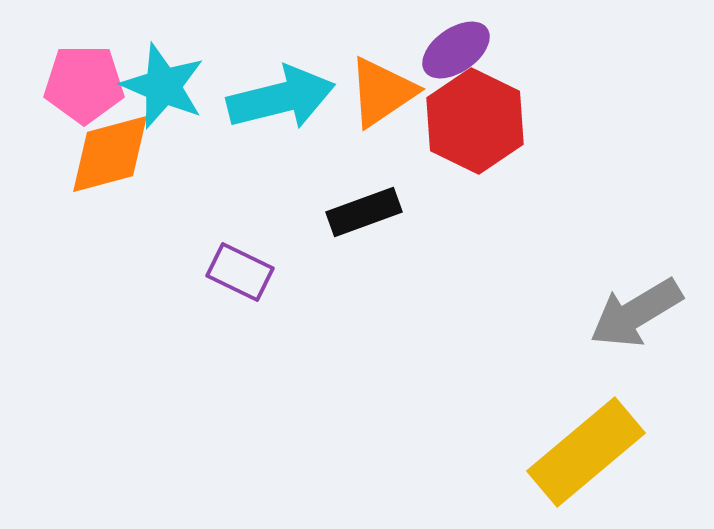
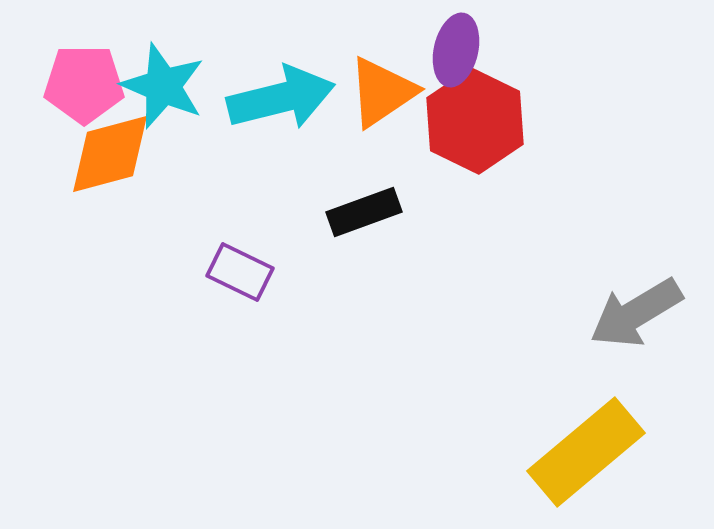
purple ellipse: rotated 42 degrees counterclockwise
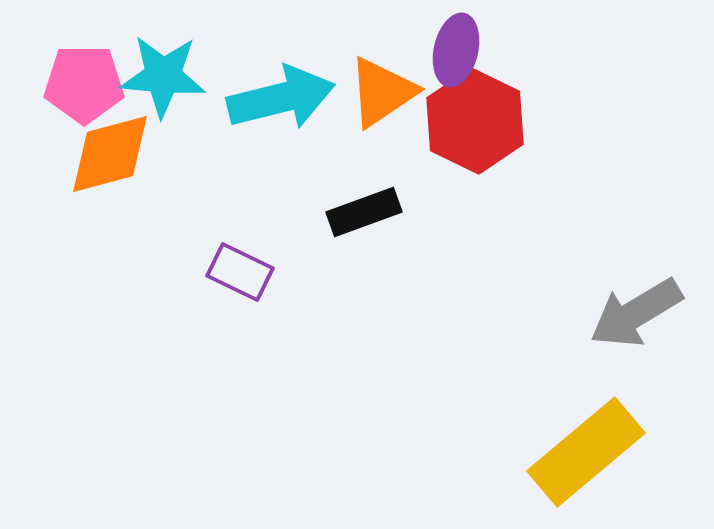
cyan star: moved 10 px up; rotated 18 degrees counterclockwise
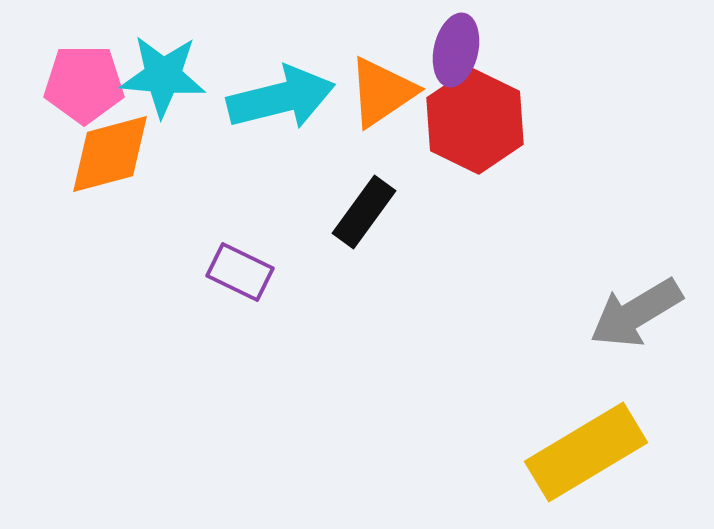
black rectangle: rotated 34 degrees counterclockwise
yellow rectangle: rotated 9 degrees clockwise
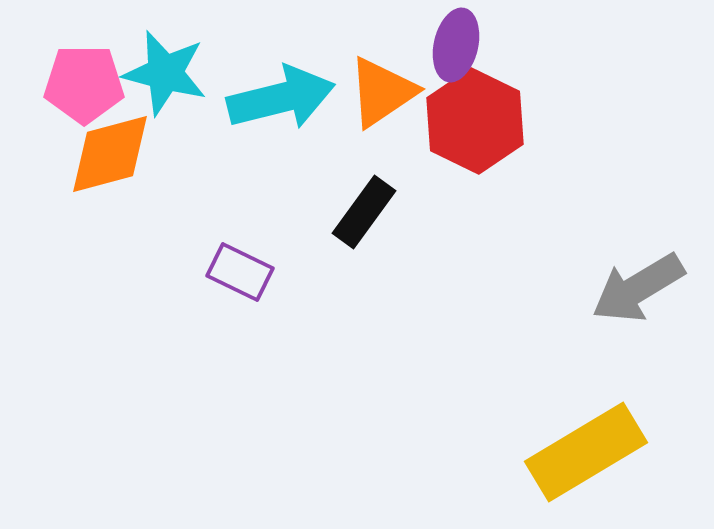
purple ellipse: moved 5 px up
cyan star: moved 2 px right, 3 px up; rotated 10 degrees clockwise
gray arrow: moved 2 px right, 25 px up
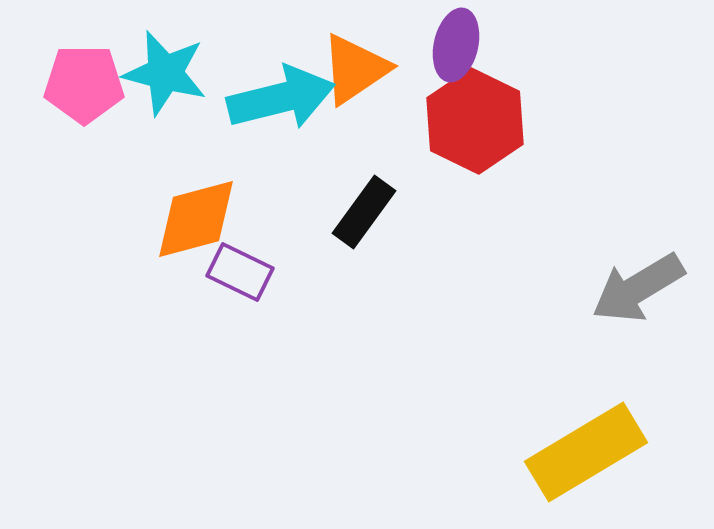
orange triangle: moved 27 px left, 23 px up
orange diamond: moved 86 px right, 65 px down
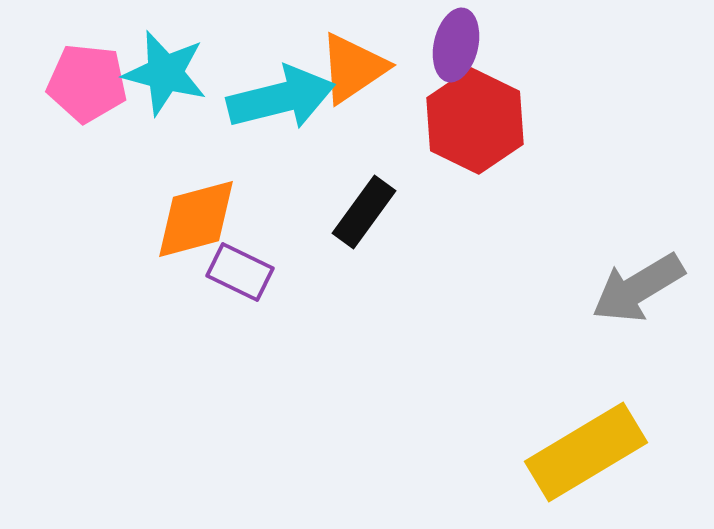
orange triangle: moved 2 px left, 1 px up
pink pentagon: moved 3 px right, 1 px up; rotated 6 degrees clockwise
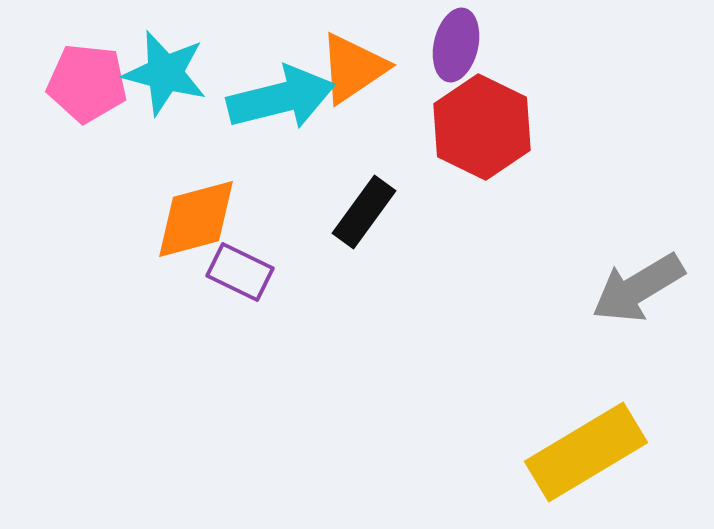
red hexagon: moved 7 px right, 6 px down
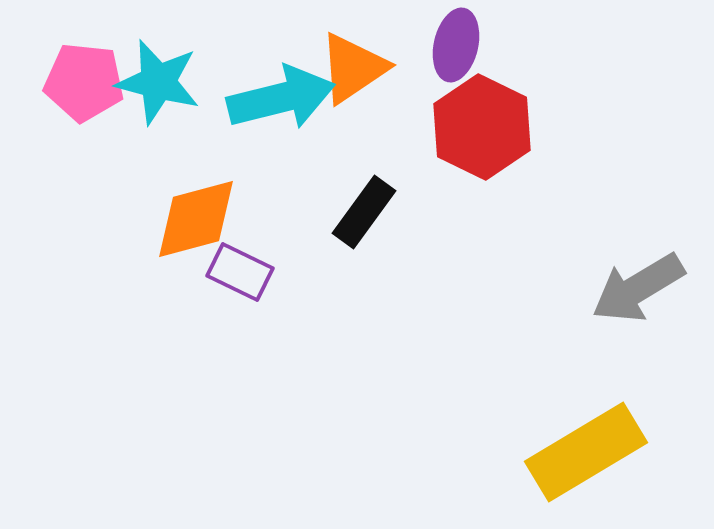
cyan star: moved 7 px left, 9 px down
pink pentagon: moved 3 px left, 1 px up
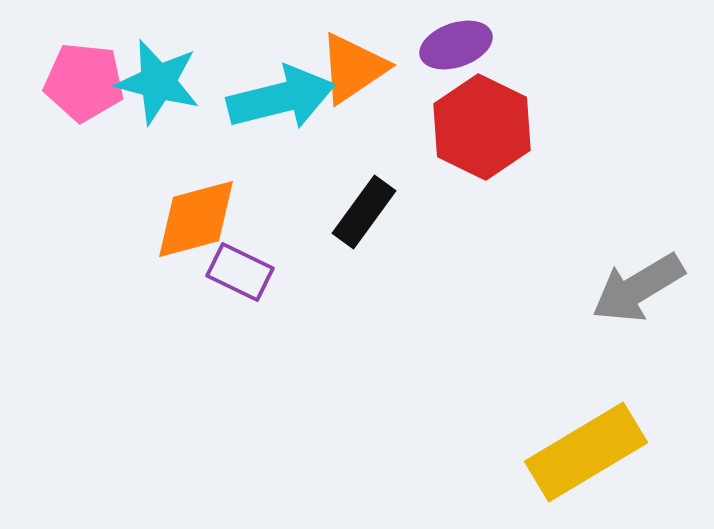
purple ellipse: rotated 58 degrees clockwise
